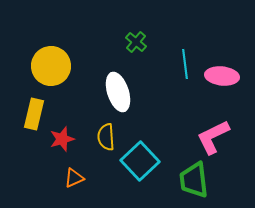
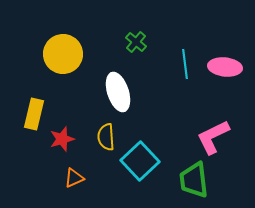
yellow circle: moved 12 px right, 12 px up
pink ellipse: moved 3 px right, 9 px up
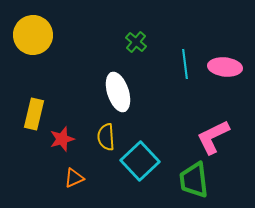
yellow circle: moved 30 px left, 19 px up
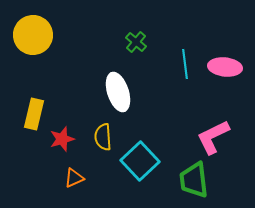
yellow semicircle: moved 3 px left
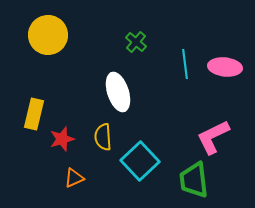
yellow circle: moved 15 px right
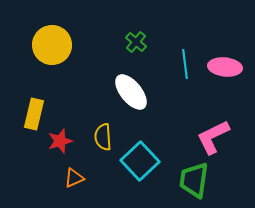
yellow circle: moved 4 px right, 10 px down
white ellipse: moved 13 px right; rotated 21 degrees counterclockwise
red star: moved 2 px left, 2 px down
green trapezoid: rotated 15 degrees clockwise
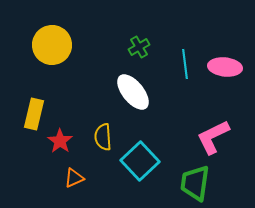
green cross: moved 3 px right, 5 px down; rotated 20 degrees clockwise
white ellipse: moved 2 px right
red star: rotated 20 degrees counterclockwise
green trapezoid: moved 1 px right, 3 px down
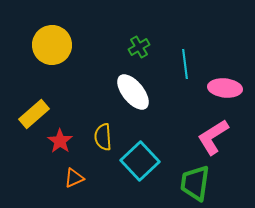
pink ellipse: moved 21 px down
yellow rectangle: rotated 36 degrees clockwise
pink L-shape: rotated 6 degrees counterclockwise
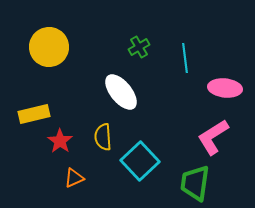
yellow circle: moved 3 px left, 2 px down
cyan line: moved 6 px up
white ellipse: moved 12 px left
yellow rectangle: rotated 28 degrees clockwise
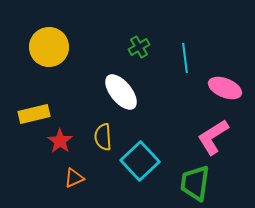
pink ellipse: rotated 16 degrees clockwise
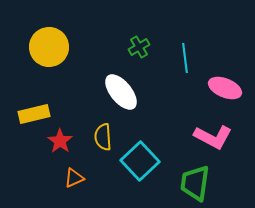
pink L-shape: rotated 120 degrees counterclockwise
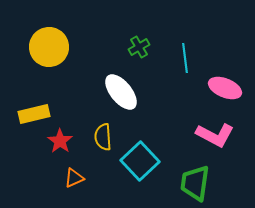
pink L-shape: moved 2 px right, 2 px up
